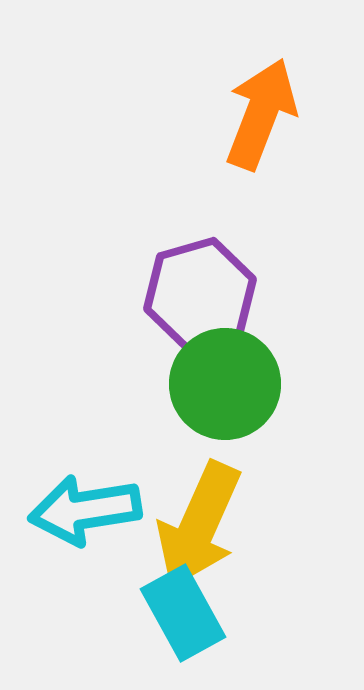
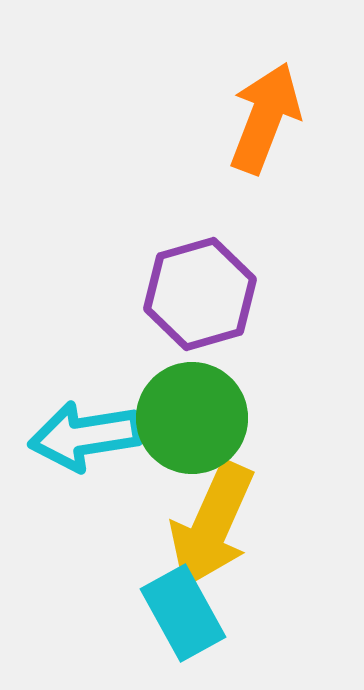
orange arrow: moved 4 px right, 4 px down
green circle: moved 33 px left, 34 px down
cyan arrow: moved 74 px up
yellow arrow: moved 13 px right
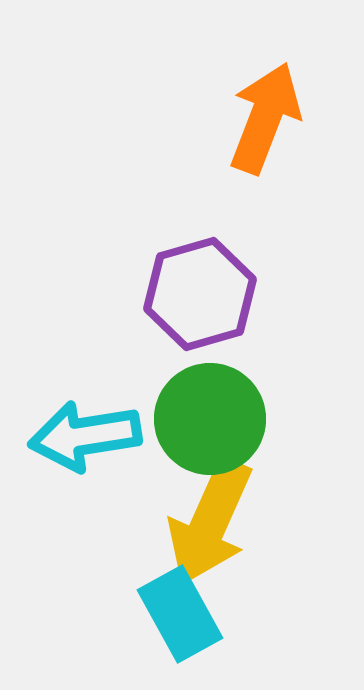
green circle: moved 18 px right, 1 px down
yellow arrow: moved 2 px left, 3 px up
cyan rectangle: moved 3 px left, 1 px down
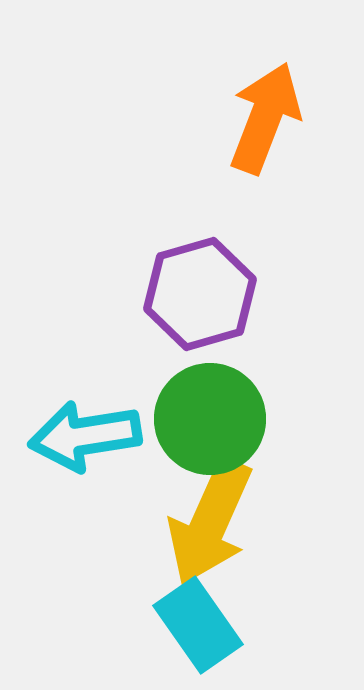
cyan rectangle: moved 18 px right, 11 px down; rotated 6 degrees counterclockwise
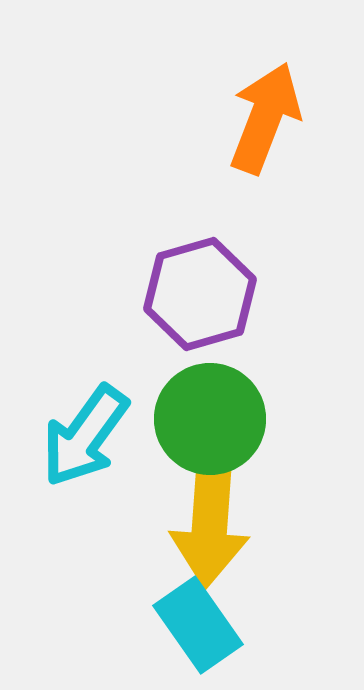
cyan arrow: rotated 45 degrees counterclockwise
yellow arrow: rotated 20 degrees counterclockwise
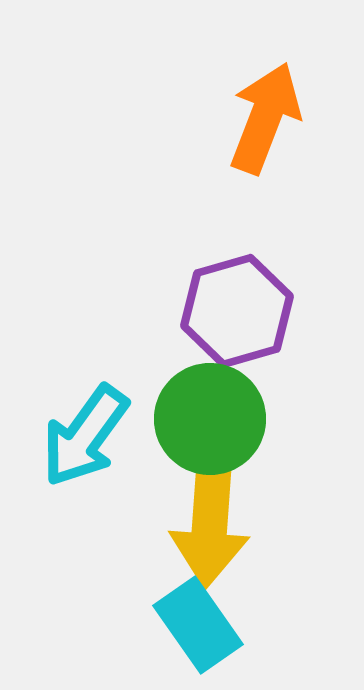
purple hexagon: moved 37 px right, 17 px down
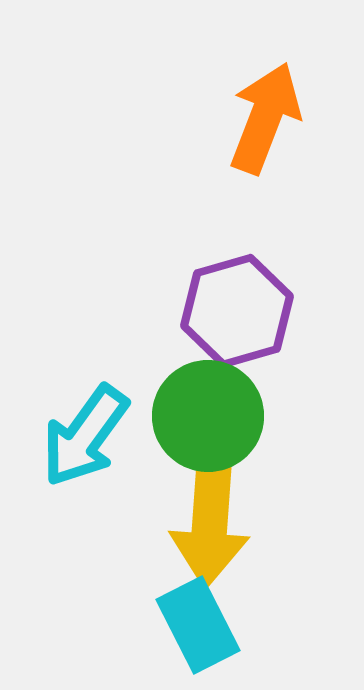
green circle: moved 2 px left, 3 px up
cyan rectangle: rotated 8 degrees clockwise
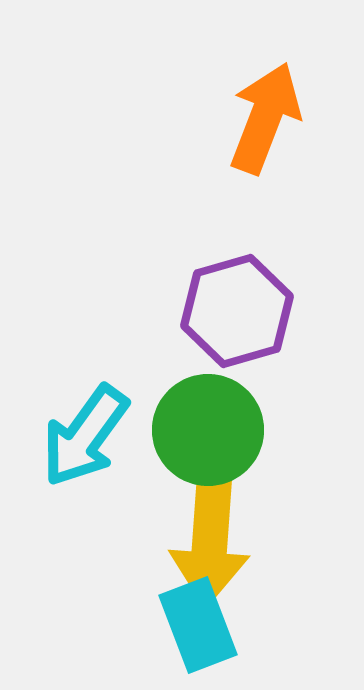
green circle: moved 14 px down
yellow arrow: moved 19 px down
cyan rectangle: rotated 6 degrees clockwise
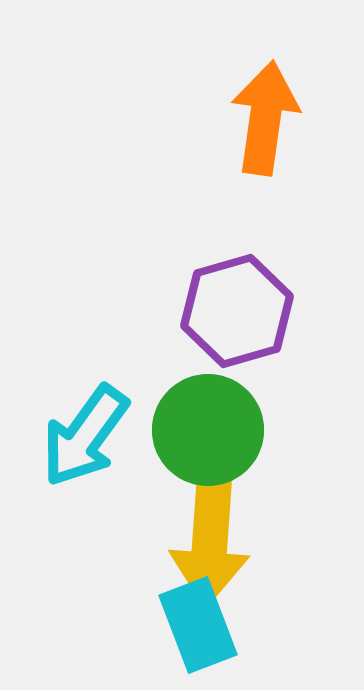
orange arrow: rotated 13 degrees counterclockwise
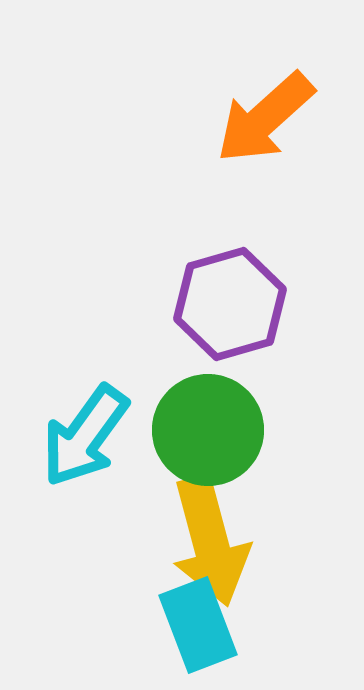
orange arrow: rotated 140 degrees counterclockwise
purple hexagon: moved 7 px left, 7 px up
yellow arrow: rotated 19 degrees counterclockwise
